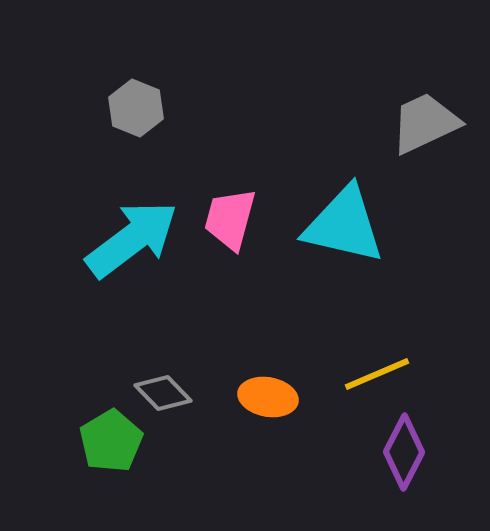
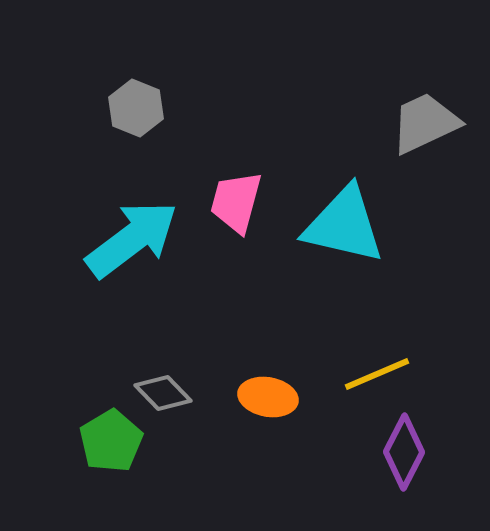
pink trapezoid: moved 6 px right, 17 px up
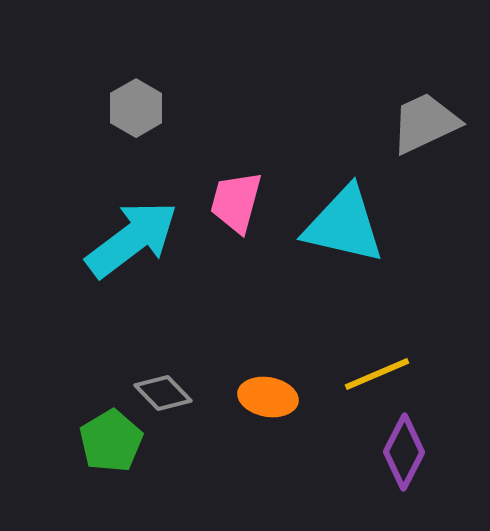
gray hexagon: rotated 8 degrees clockwise
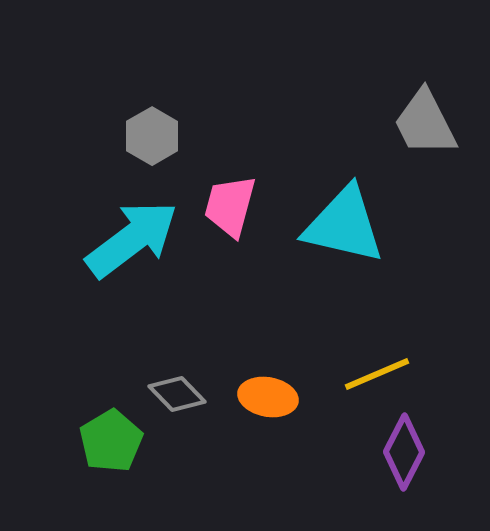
gray hexagon: moved 16 px right, 28 px down
gray trapezoid: rotated 92 degrees counterclockwise
pink trapezoid: moved 6 px left, 4 px down
gray diamond: moved 14 px right, 1 px down
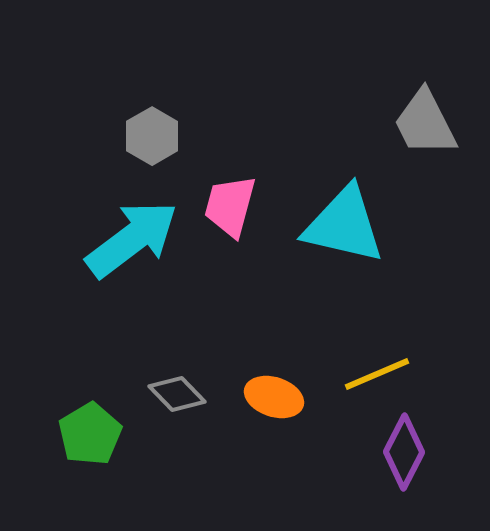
orange ellipse: moved 6 px right; rotated 8 degrees clockwise
green pentagon: moved 21 px left, 7 px up
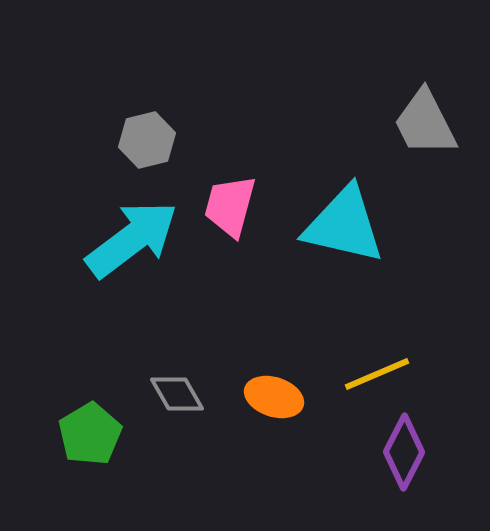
gray hexagon: moved 5 px left, 4 px down; rotated 16 degrees clockwise
gray diamond: rotated 14 degrees clockwise
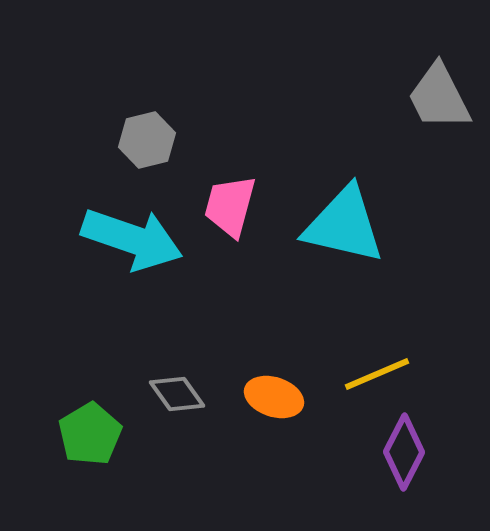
gray trapezoid: moved 14 px right, 26 px up
cyan arrow: rotated 56 degrees clockwise
gray diamond: rotated 6 degrees counterclockwise
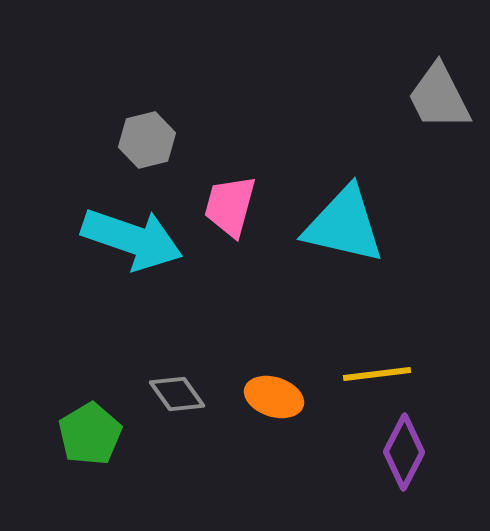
yellow line: rotated 16 degrees clockwise
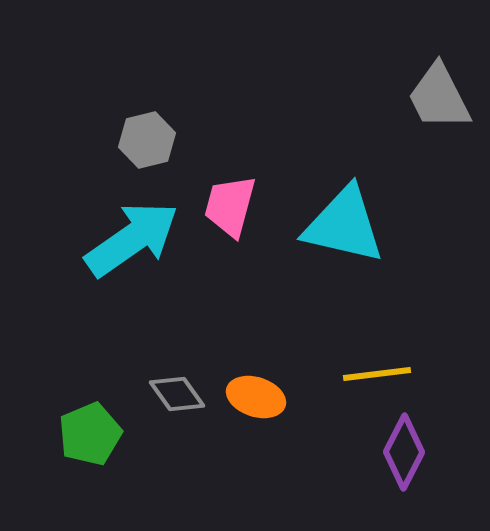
cyan arrow: rotated 54 degrees counterclockwise
orange ellipse: moved 18 px left
green pentagon: rotated 8 degrees clockwise
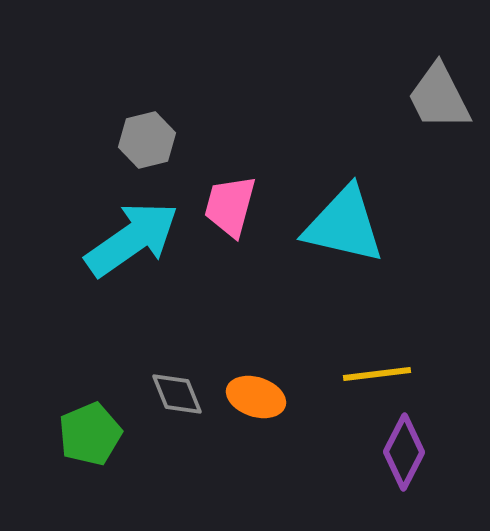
gray diamond: rotated 14 degrees clockwise
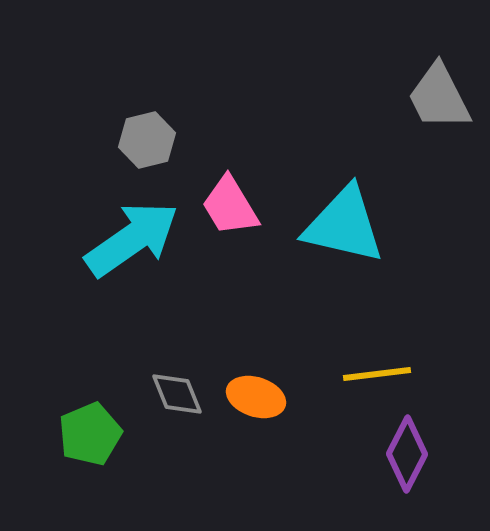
pink trapezoid: rotated 46 degrees counterclockwise
purple diamond: moved 3 px right, 2 px down
